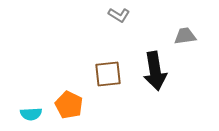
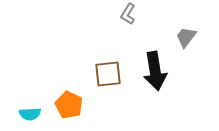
gray L-shape: moved 9 px right, 1 px up; rotated 90 degrees clockwise
gray trapezoid: moved 1 px right, 1 px down; rotated 45 degrees counterclockwise
cyan semicircle: moved 1 px left
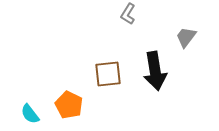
cyan semicircle: rotated 55 degrees clockwise
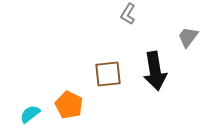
gray trapezoid: moved 2 px right
cyan semicircle: rotated 90 degrees clockwise
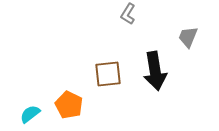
gray trapezoid: rotated 15 degrees counterclockwise
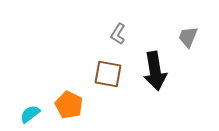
gray L-shape: moved 10 px left, 20 px down
brown square: rotated 16 degrees clockwise
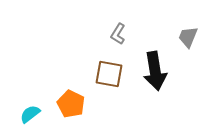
brown square: moved 1 px right
orange pentagon: moved 2 px right, 1 px up
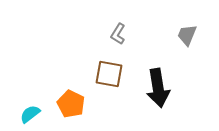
gray trapezoid: moved 1 px left, 2 px up
black arrow: moved 3 px right, 17 px down
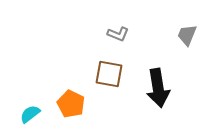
gray L-shape: rotated 100 degrees counterclockwise
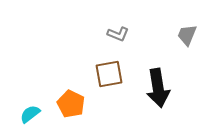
brown square: rotated 20 degrees counterclockwise
